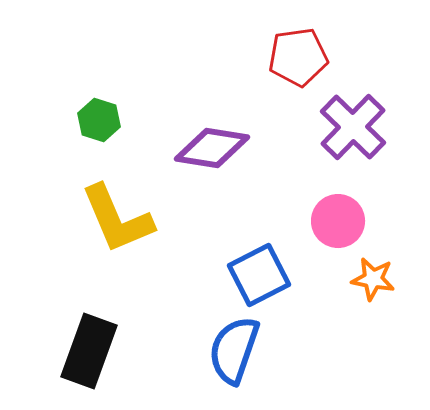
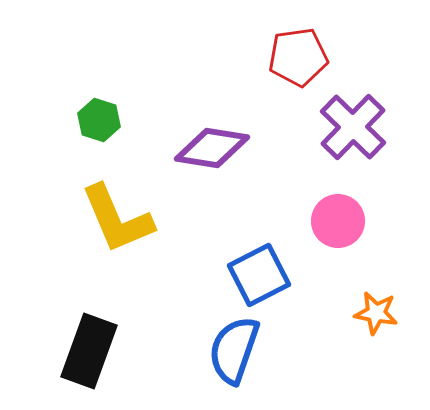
orange star: moved 3 px right, 34 px down
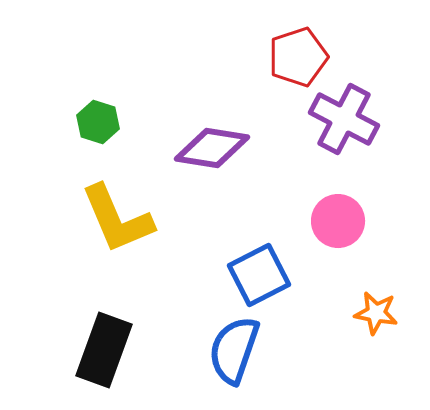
red pentagon: rotated 10 degrees counterclockwise
green hexagon: moved 1 px left, 2 px down
purple cross: moved 9 px left, 8 px up; rotated 16 degrees counterclockwise
black rectangle: moved 15 px right, 1 px up
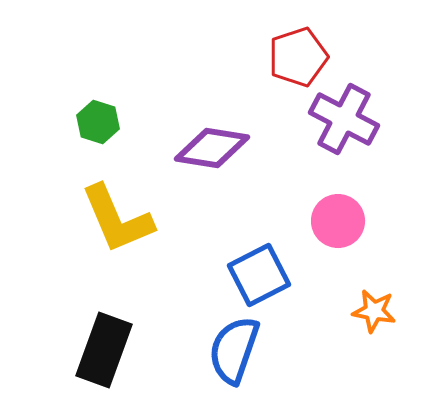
orange star: moved 2 px left, 2 px up
